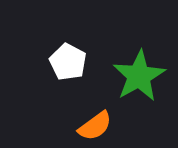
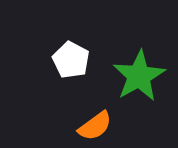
white pentagon: moved 3 px right, 2 px up
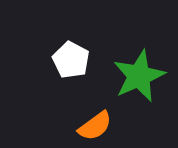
green star: rotated 6 degrees clockwise
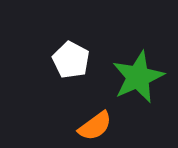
green star: moved 1 px left, 1 px down
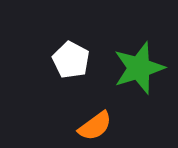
green star: moved 1 px right, 9 px up; rotated 6 degrees clockwise
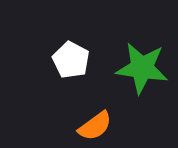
green star: moved 3 px right; rotated 26 degrees clockwise
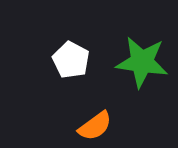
green star: moved 6 px up
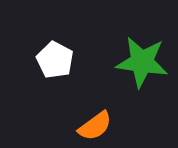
white pentagon: moved 16 px left
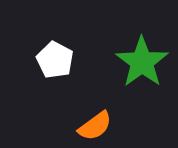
green star: rotated 28 degrees clockwise
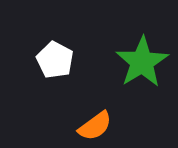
green star: rotated 4 degrees clockwise
